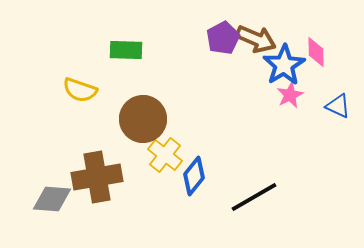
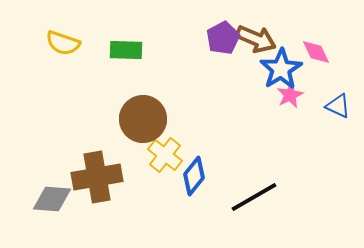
pink diamond: rotated 24 degrees counterclockwise
blue star: moved 3 px left, 4 px down
yellow semicircle: moved 17 px left, 47 px up
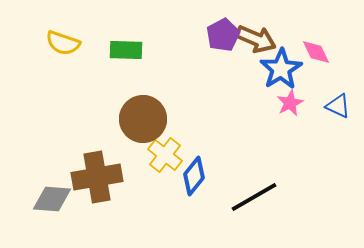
purple pentagon: moved 3 px up
pink star: moved 8 px down
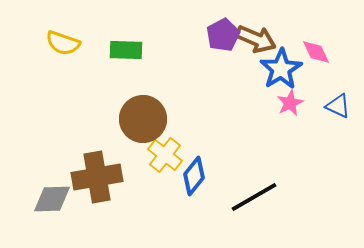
gray diamond: rotated 6 degrees counterclockwise
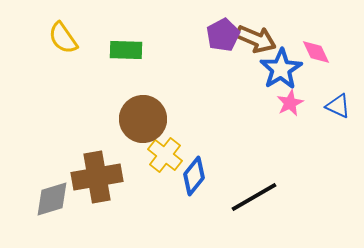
yellow semicircle: moved 5 px up; rotated 36 degrees clockwise
gray diamond: rotated 15 degrees counterclockwise
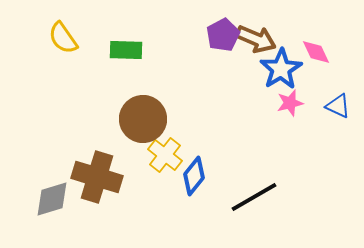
pink star: rotated 12 degrees clockwise
brown cross: rotated 27 degrees clockwise
